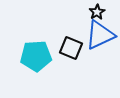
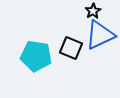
black star: moved 4 px left, 1 px up
cyan pentagon: rotated 12 degrees clockwise
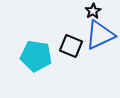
black square: moved 2 px up
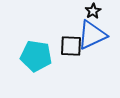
blue triangle: moved 8 px left
black square: rotated 20 degrees counterclockwise
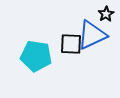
black star: moved 13 px right, 3 px down
black square: moved 2 px up
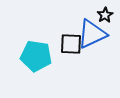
black star: moved 1 px left, 1 px down
blue triangle: moved 1 px up
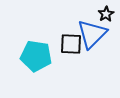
black star: moved 1 px right, 1 px up
blue triangle: rotated 20 degrees counterclockwise
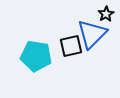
black square: moved 2 px down; rotated 15 degrees counterclockwise
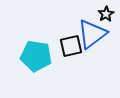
blue triangle: rotated 8 degrees clockwise
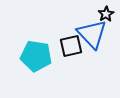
blue triangle: rotated 36 degrees counterclockwise
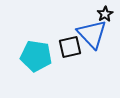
black star: moved 1 px left
black square: moved 1 px left, 1 px down
